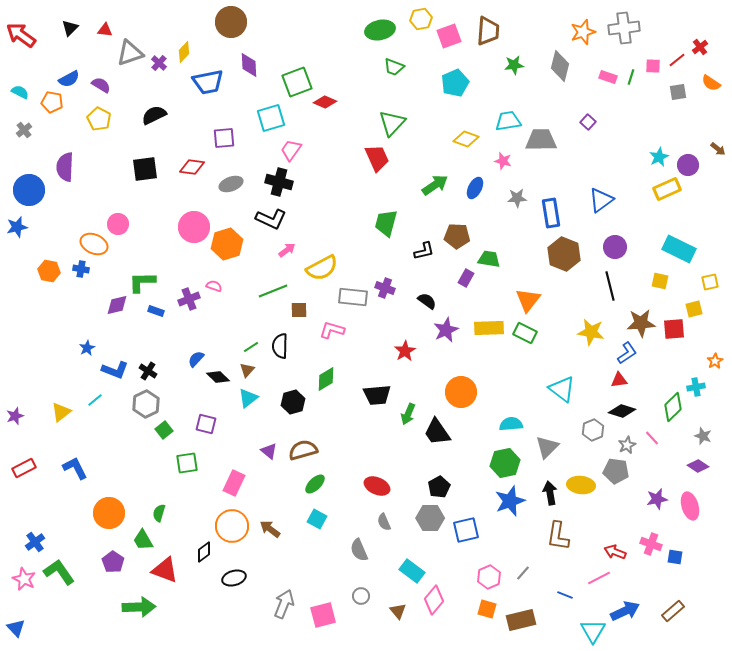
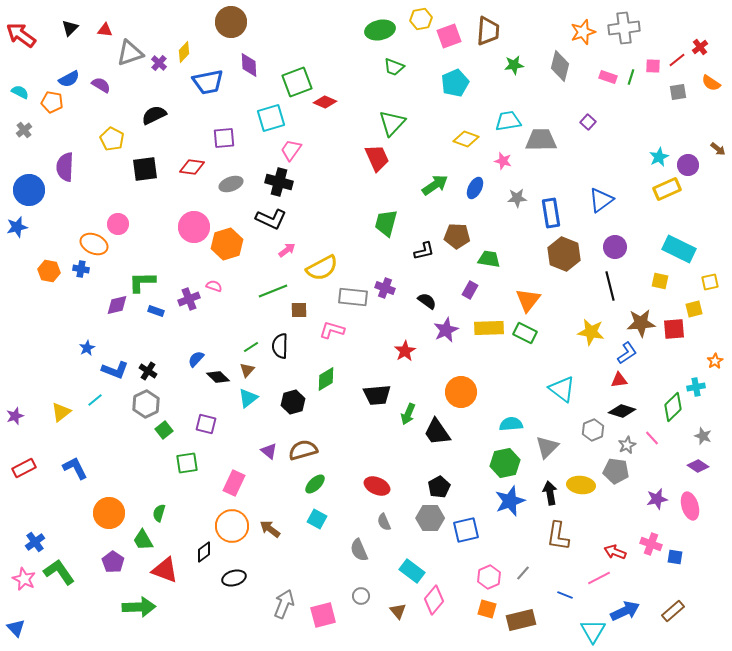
yellow pentagon at (99, 119): moved 13 px right, 20 px down
purple rectangle at (466, 278): moved 4 px right, 12 px down
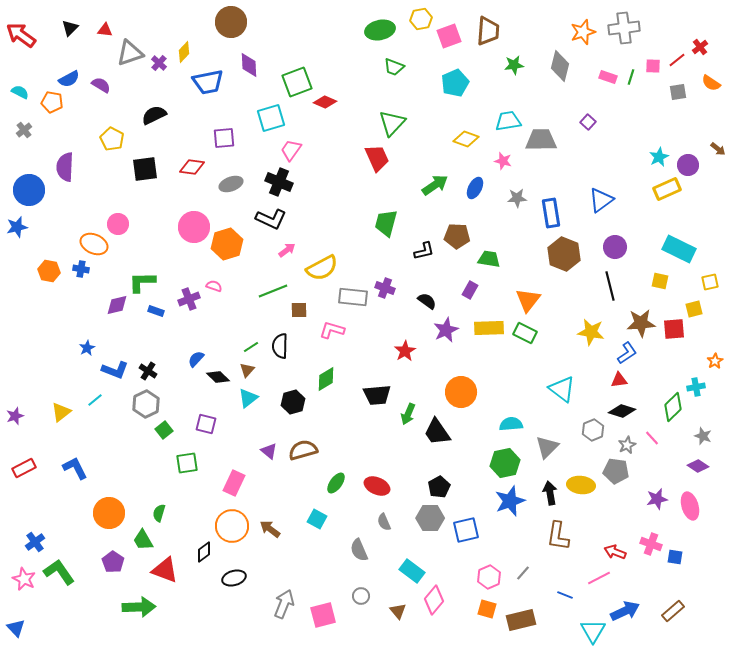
black cross at (279, 182): rotated 8 degrees clockwise
green ellipse at (315, 484): moved 21 px right, 1 px up; rotated 10 degrees counterclockwise
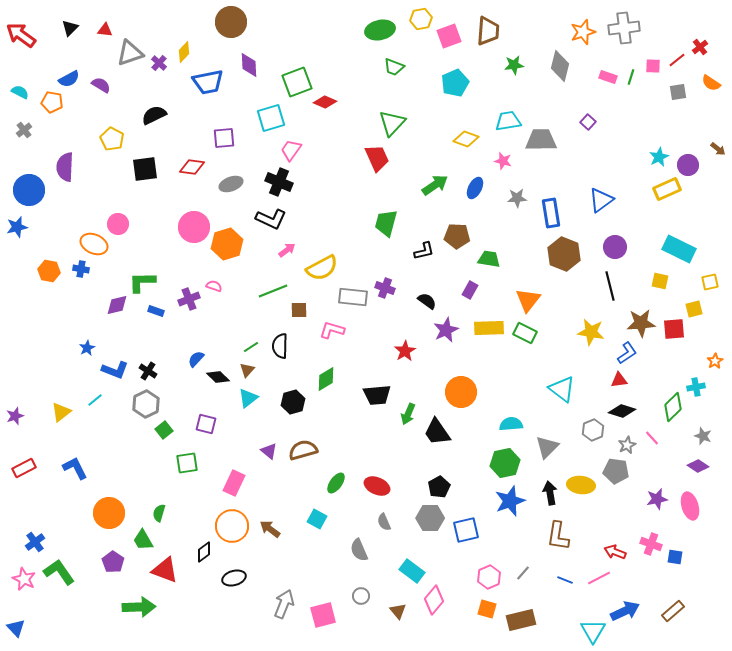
blue line at (565, 595): moved 15 px up
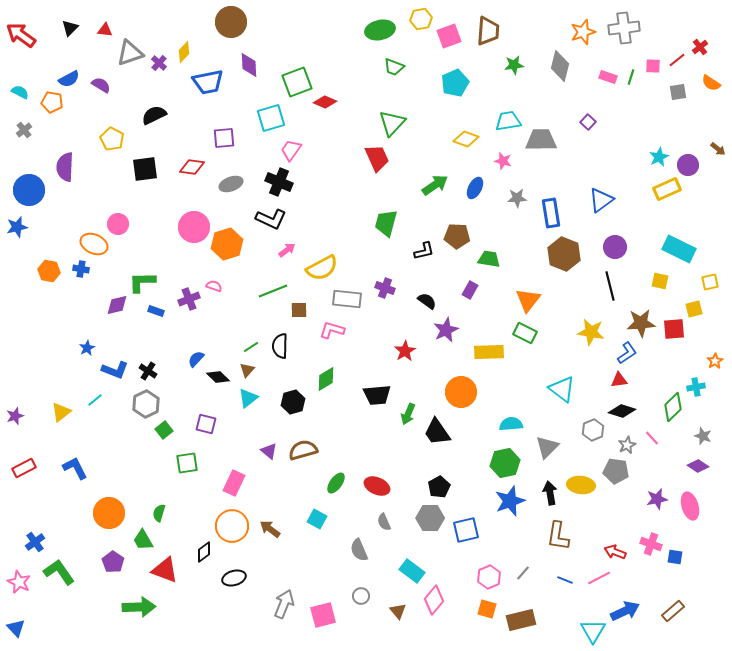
gray rectangle at (353, 297): moved 6 px left, 2 px down
yellow rectangle at (489, 328): moved 24 px down
pink star at (24, 579): moved 5 px left, 3 px down
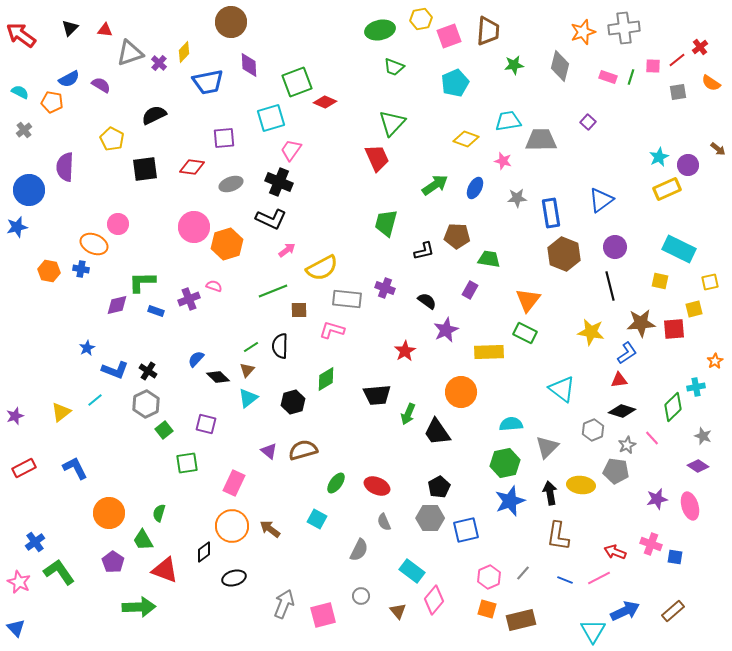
gray semicircle at (359, 550): rotated 130 degrees counterclockwise
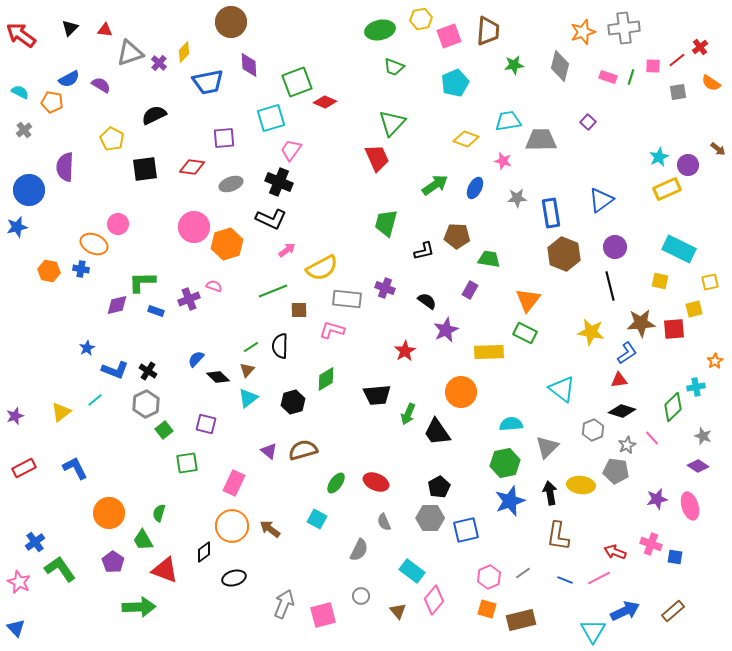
red ellipse at (377, 486): moved 1 px left, 4 px up
green L-shape at (59, 572): moved 1 px right, 3 px up
gray line at (523, 573): rotated 14 degrees clockwise
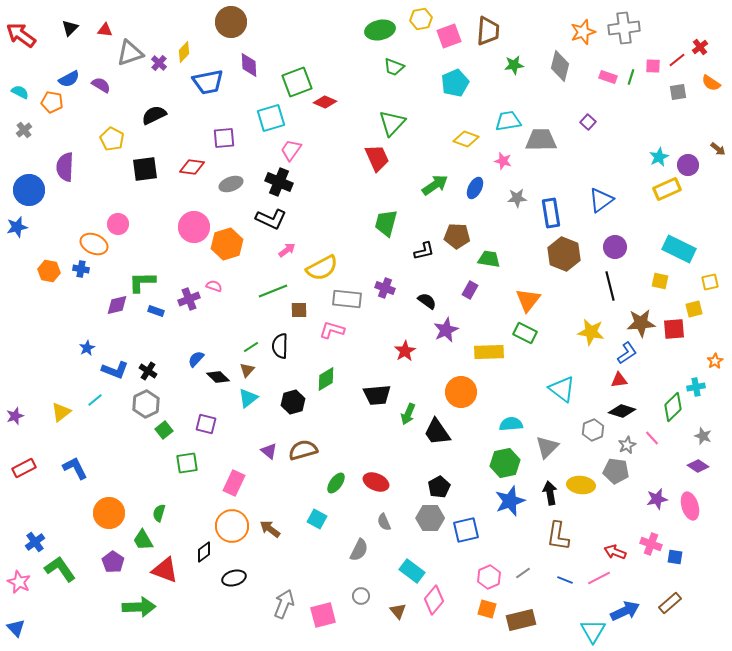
brown rectangle at (673, 611): moved 3 px left, 8 px up
